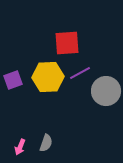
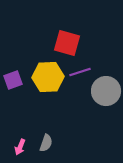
red square: rotated 20 degrees clockwise
purple line: moved 1 px up; rotated 10 degrees clockwise
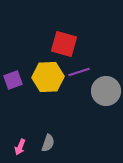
red square: moved 3 px left, 1 px down
purple line: moved 1 px left
gray semicircle: moved 2 px right
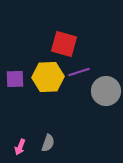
purple square: moved 2 px right, 1 px up; rotated 18 degrees clockwise
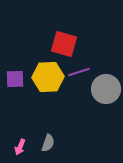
gray circle: moved 2 px up
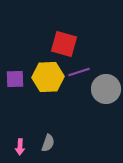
pink arrow: rotated 21 degrees counterclockwise
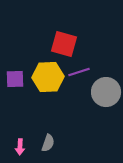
gray circle: moved 3 px down
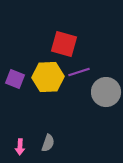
purple square: rotated 24 degrees clockwise
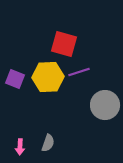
gray circle: moved 1 px left, 13 px down
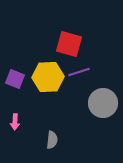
red square: moved 5 px right
gray circle: moved 2 px left, 2 px up
gray semicircle: moved 4 px right, 3 px up; rotated 12 degrees counterclockwise
pink arrow: moved 5 px left, 25 px up
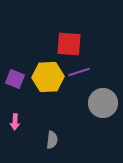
red square: rotated 12 degrees counterclockwise
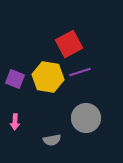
red square: rotated 32 degrees counterclockwise
purple line: moved 1 px right
yellow hexagon: rotated 12 degrees clockwise
gray circle: moved 17 px left, 15 px down
gray semicircle: rotated 72 degrees clockwise
